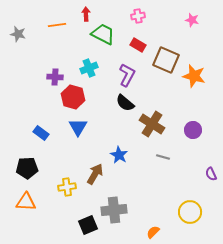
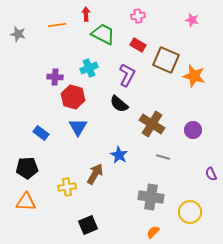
black semicircle: moved 6 px left, 1 px down
gray cross: moved 37 px right, 13 px up; rotated 15 degrees clockwise
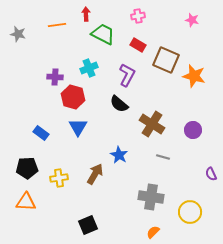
yellow cross: moved 8 px left, 9 px up
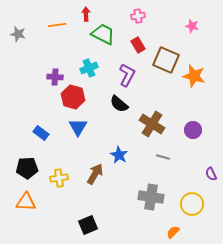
pink star: moved 6 px down
red rectangle: rotated 28 degrees clockwise
yellow circle: moved 2 px right, 8 px up
orange semicircle: moved 20 px right
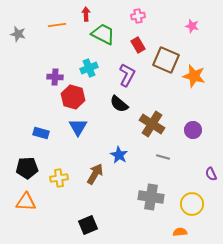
blue rectangle: rotated 21 degrees counterclockwise
orange semicircle: moved 7 px right; rotated 40 degrees clockwise
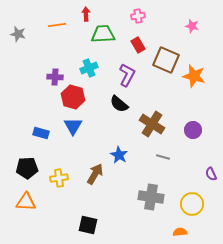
green trapezoid: rotated 30 degrees counterclockwise
blue triangle: moved 5 px left, 1 px up
black square: rotated 36 degrees clockwise
